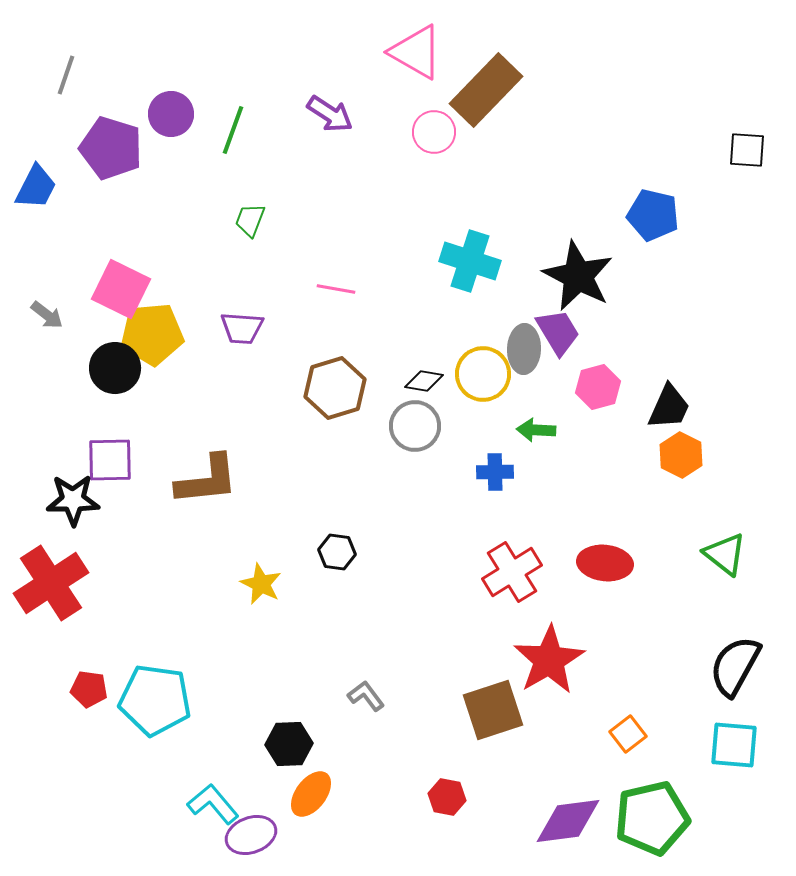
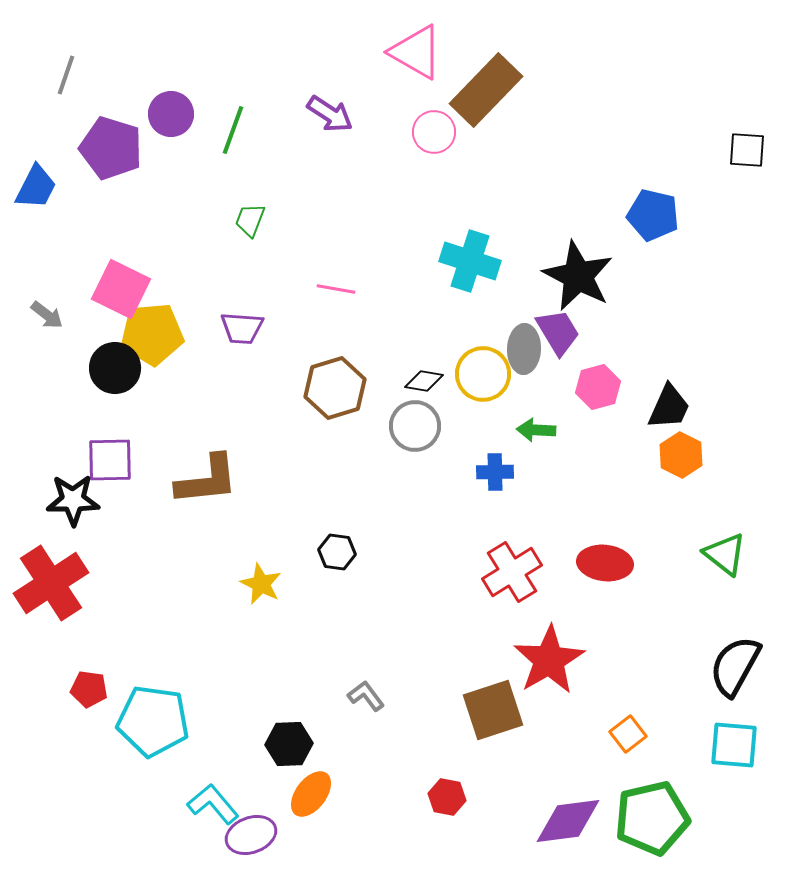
cyan pentagon at (155, 700): moved 2 px left, 21 px down
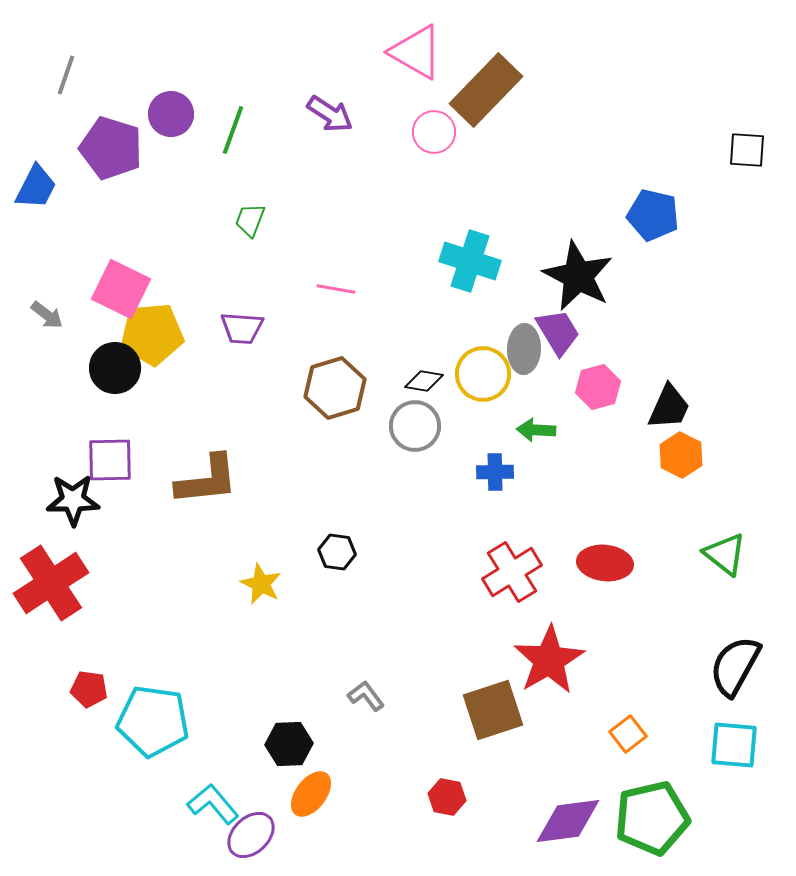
purple ellipse at (251, 835): rotated 24 degrees counterclockwise
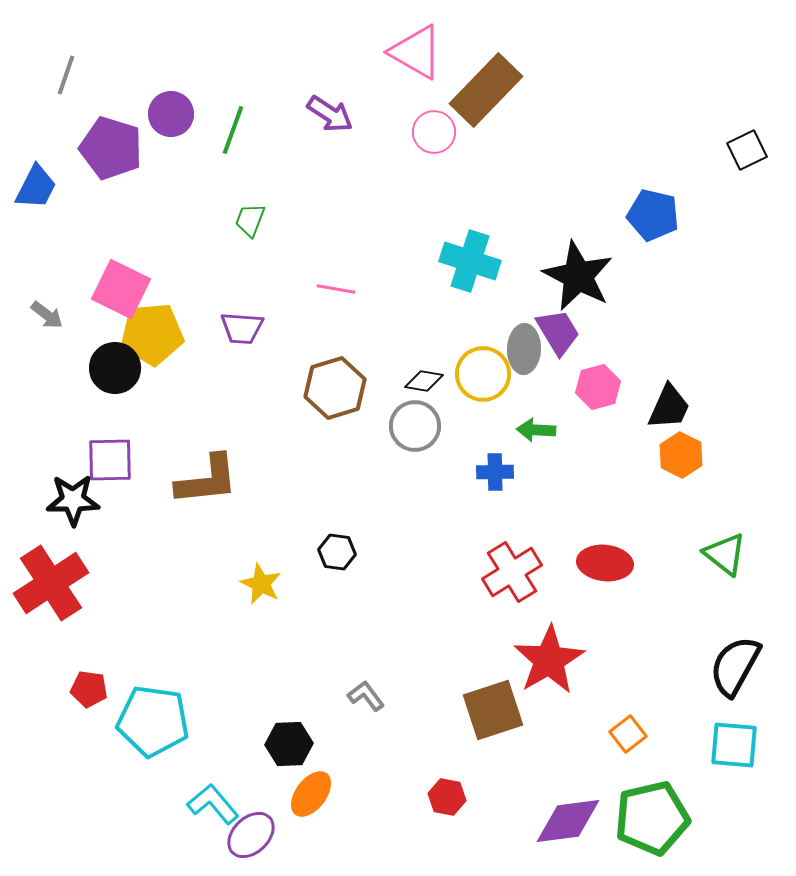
black square at (747, 150): rotated 30 degrees counterclockwise
